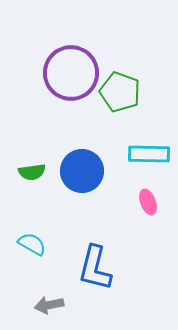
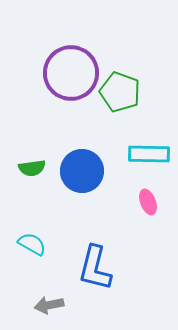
green semicircle: moved 4 px up
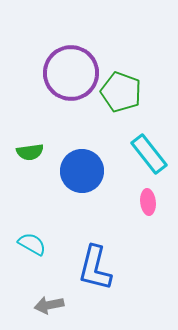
green pentagon: moved 1 px right
cyan rectangle: rotated 51 degrees clockwise
green semicircle: moved 2 px left, 16 px up
pink ellipse: rotated 15 degrees clockwise
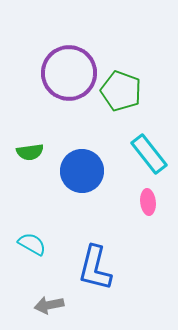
purple circle: moved 2 px left
green pentagon: moved 1 px up
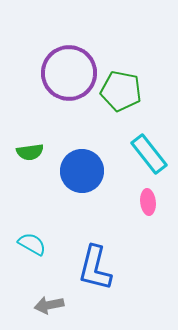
green pentagon: rotated 9 degrees counterclockwise
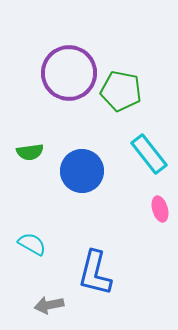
pink ellipse: moved 12 px right, 7 px down; rotated 10 degrees counterclockwise
blue L-shape: moved 5 px down
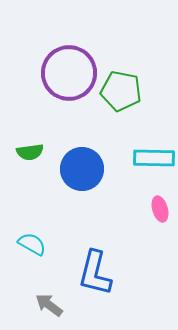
cyan rectangle: moved 5 px right, 4 px down; rotated 51 degrees counterclockwise
blue circle: moved 2 px up
gray arrow: rotated 48 degrees clockwise
